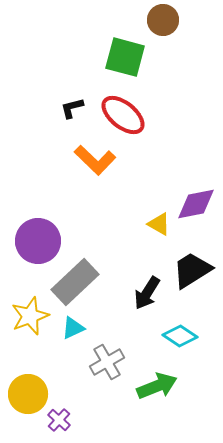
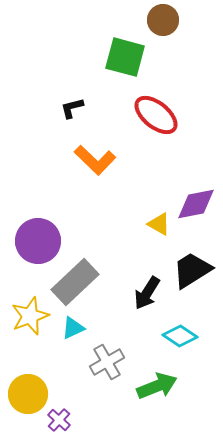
red ellipse: moved 33 px right
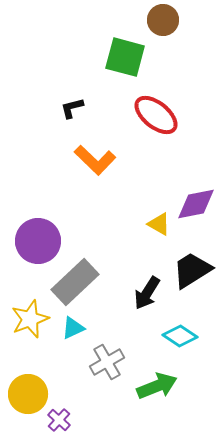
yellow star: moved 3 px down
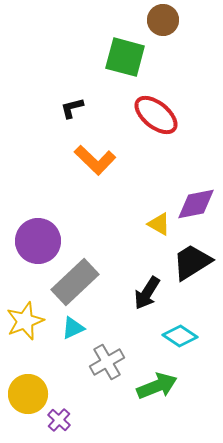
black trapezoid: moved 8 px up
yellow star: moved 5 px left, 2 px down
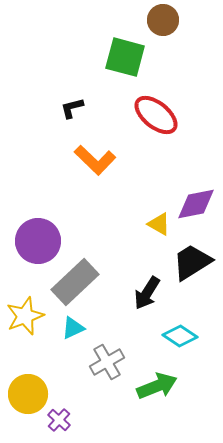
yellow star: moved 5 px up
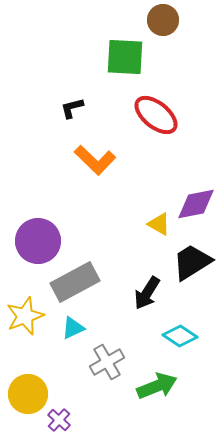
green square: rotated 12 degrees counterclockwise
gray rectangle: rotated 15 degrees clockwise
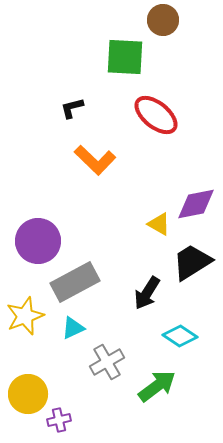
green arrow: rotated 15 degrees counterclockwise
purple cross: rotated 35 degrees clockwise
